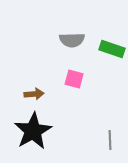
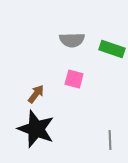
brown arrow: moved 2 px right; rotated 48 degrees counterclockwise
black star: moved 3 px right, 2 px up; rotated 21 degrees counterclockwise
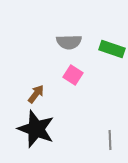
gray semicircle: moved 3 px left, 2 px down
pink square: moved 1 px left, 4 px up; rotated 18 degrees clockwise
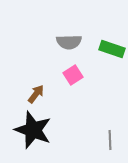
pink square: rotated 24 degrees clockwise
black star: moved 3 px left, 1 px down
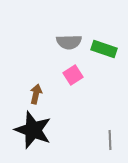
green rectangle: moved 8 px left
brown arrow: rotated 24 degrees counterclockwise
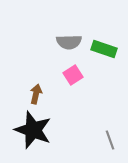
gray line: rotated 18 degrees counterclockwise
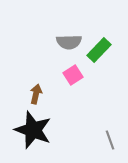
green rectangle: moved 5 px left, 1 px down; rotated 65 degrees counterclockwise
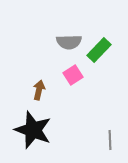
brown arrow: moved 3 px right, 4 px up
gray line: rotated 18 degrees clockwise
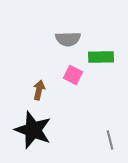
gray semicircle: moved 1 px left, 3 px up
green rectangle: moved 2 px right, 7 px down; rotated 45 degrees clockwise
pink square: rotated 30 degrees counterclockwise
gray line: rotated 12 degrees counterclockwise
